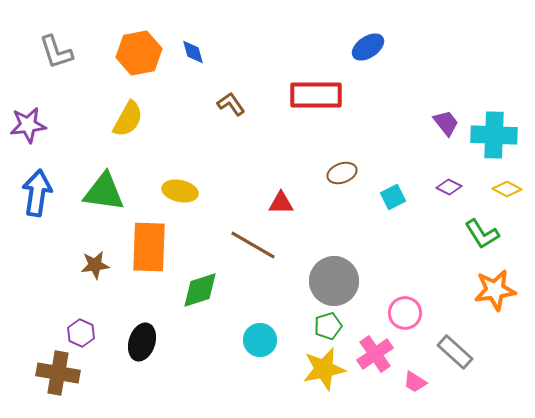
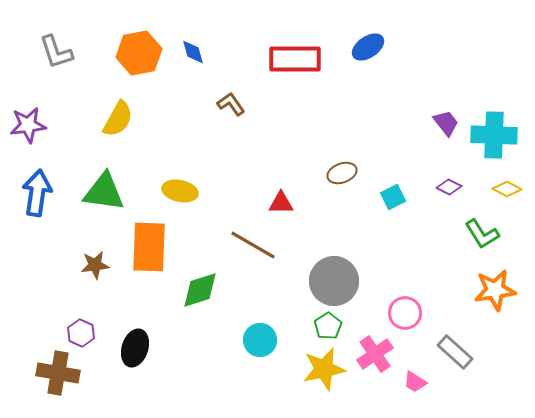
red rectangle: moved 21 px left, 36 px up
yellow semicircle: moved 10 px left
green pentagon: rotated 16 degrees counterclockwise
black ellipse: moved 7 px left, 6 px down
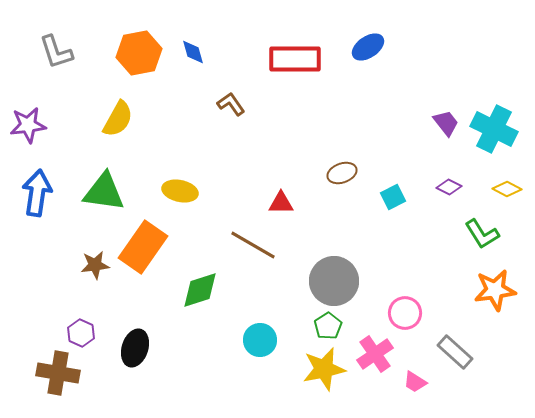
cyan cross: moved 6 px up; rotated 24 degrees clockwise
orange rectangle: moved 6 px left; rotated 33 degrees clockwise
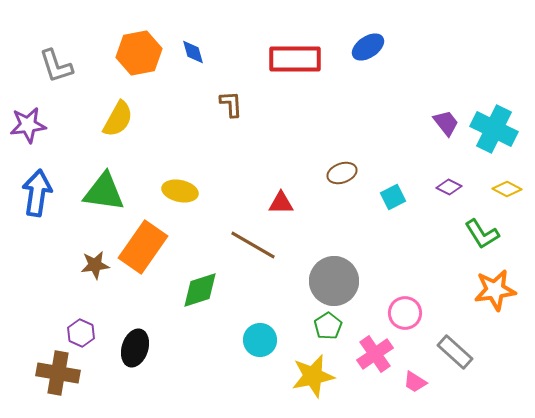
gray L-shape: moved 14 px down
brown L-shape: rotated 32 degrees clockwise
yellow star: moved 11 px left, 7 px down
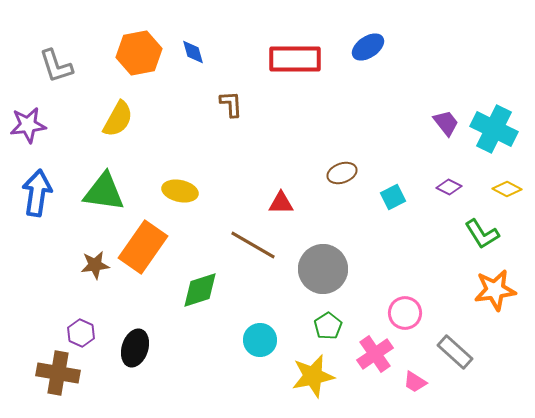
gray circle: moved 11 px left, 12 px up
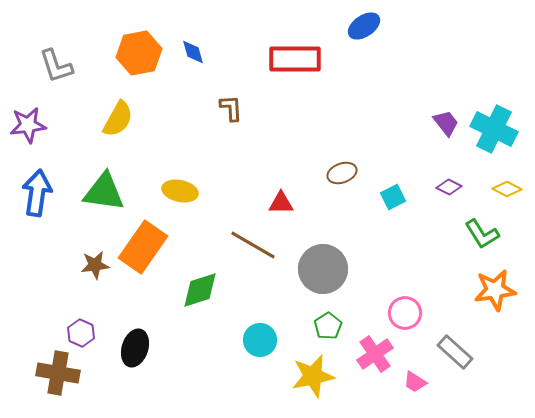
blue ellipse: moved 4 px left, 21 px up
brown L-shape: moved 4 px down
